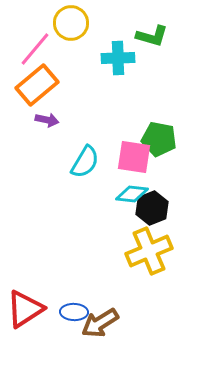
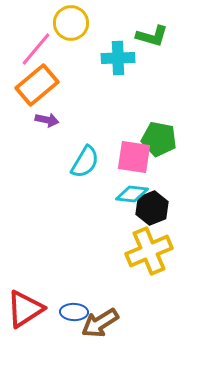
pink line: moved 1 px right
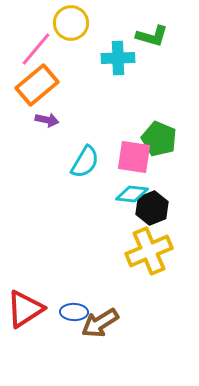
green pentagon: rotated 12 degrees clockwise
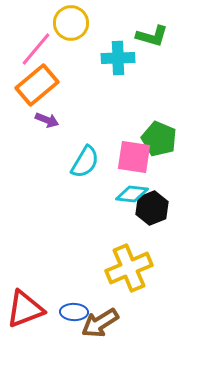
purple arrow: rotated 10 degrees clockwise
yellow cross: moved 20 px left, 17 px down
red triangle: rotated 12 degrees clockwise
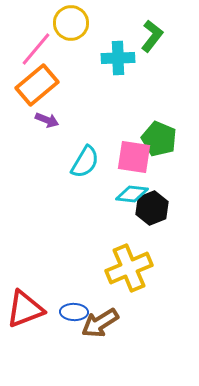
green L-shape: rotated 68 degrees counterclockwise
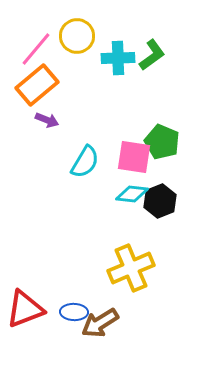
yellow circle: moved 6 px right, 13 px down
green L-shape: moved 19 px down; rotated 16 degrees clockwise
green pentagon: moved 3 px right, 3 px down
black hexagon: moved 8 px right, 7 px up
yellow cross: moved 2 px right
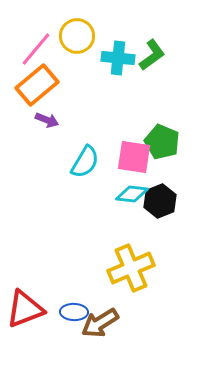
cyan cross: rotated 8 degrees clockwise
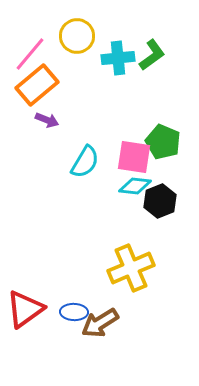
pink line: moved 6 px left, 5 px down
cyan cross: rotated 12 degrees counterclockwise
green pentagon: moved 1 px right
cyan diamond: moved 3 px right, 8 px up
red triangle: rotated 15 degrees counterclockwise
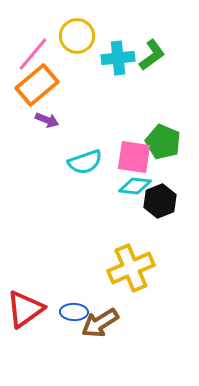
pink line: moved 3 px right
cyan semicircle: rotated 40 degrees clockwise
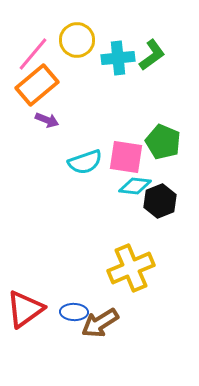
yellow circle: moved 4 px down
pink square: moved 8 px left
